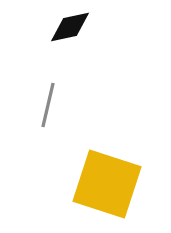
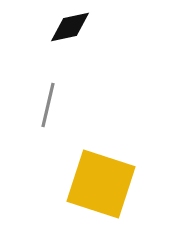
yellow square: moved 6 px left
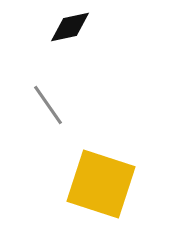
gray line: rotated 48 degrees counterclockwise
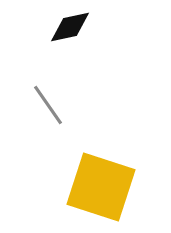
yellow square: moved 3 px down
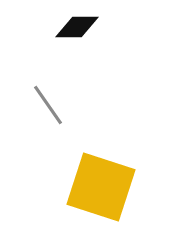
black diamond: moved 7 px right; rotated 12 degrees clockwise
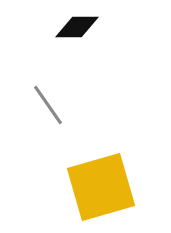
yellow square: rotated 34 degrees counterclockwise
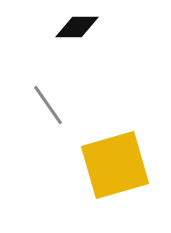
yellow square: moved 14 px right, 22 px up
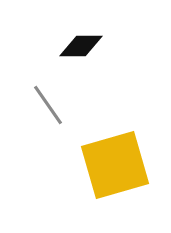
black diamond: moved 4 px right, 19 px down
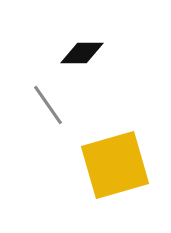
black diamond: moved 1 px right, 7 px down
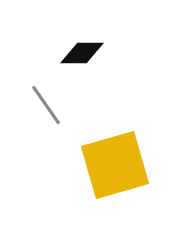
gray line: moved 2 px left
